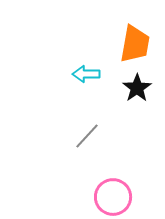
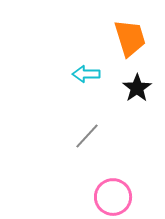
orange trapezoid: moved 5 px left, 6 px up; rotated 27 degrees counterclockwise
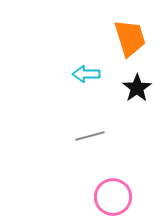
gray line: moved 3 px right; rotated 32 degrees clockwise
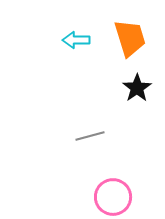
cyan arrow: moved 10 px left, 34 px up
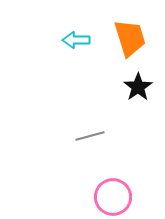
black star: moved 1 px right, 1 px up
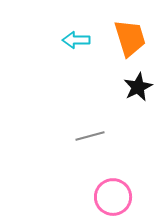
black star: rotated 8 degrees clockwise
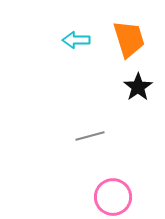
orange trapezoid: moved 1 px left, 1 px down
black star: rotated 8 degrees counterclockwise
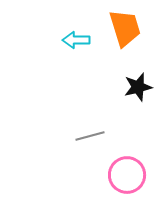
orange trapezoid: moved 4 px left, 11 px up
black star: rotated 20 degrees clockwise
pink circle: moved 14 px right, 22 px up
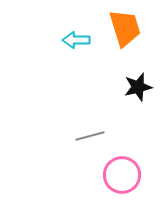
pink circle: moved 5 px left
